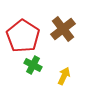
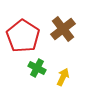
green cross: moved 4 px right, 3 px down
yellow arrow: moved 1 px left, 1 px down
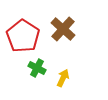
brown cross: rotated 10 degrees counterclockwise
yellow arrow: moved 1 px down
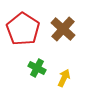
red pentagon: moved 7 px up
yellow arrow: moved 1 px right
